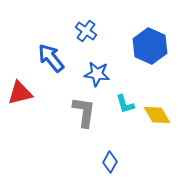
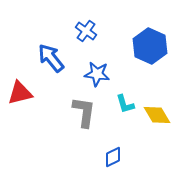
blue diamond: moved 3 px right, 5 px up; rotated 35 degrees clockwise
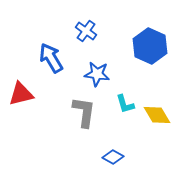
blue arrow: rotated 8 degrees clockwise
red triangle: moved 1 px right, 1 px down
blue diamond: rotated 55 degrees clockwise
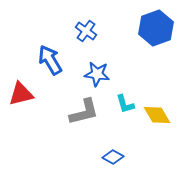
blue hexagon: moved 6 px right, 18 px up; rotated 16 degrees clockwise
blue arrow: moved 1 px left, 2 px down
gray L-shape: rotated 68 degrees clockwise
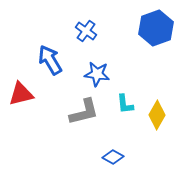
cyan L-shape: rotated 10 degrees clockwise
yellow diamond: rotated 60 degrees clockwise
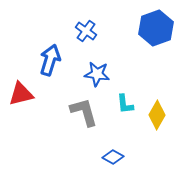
blue arrow: rotated 48 degrees clockwise
gray L-shape: rotated 92 degrees counterclockwise
